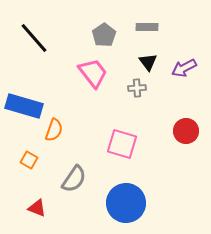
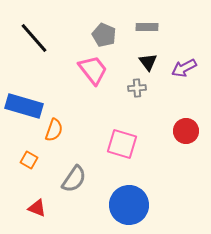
gray pentagon: rotated 15 degrees counterclockwise
pink trapezoid: moved 3 px up
blue circle: moved 3 px right, 2 px down
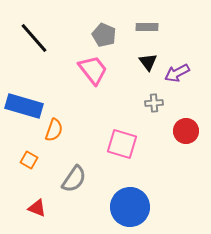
purple arrow: moved 7 px left, 5 px down
gray cross: moved 17 px right, 15 px down
blue circle: moved 1 px right, 2 px down
